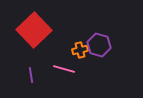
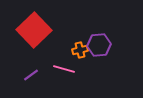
purple hexagon: rotated 20 degrees counterclockwise
purple line: rotated 63 degrees clockwise
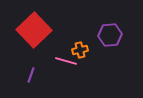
purple hexagon: moved 11 px right, 10 px up
pink line: moved 2 px right, 8 px up
purple line: rotated 35 degrees counterclockwise
